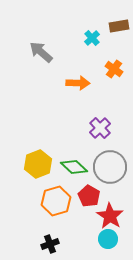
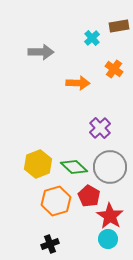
gray arrow: rotated 140 degrees clockwise
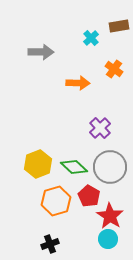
cyan cross: moved 1 px left
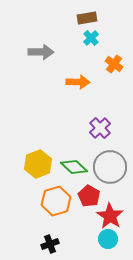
brown rectangle: moved 32 px left, 8 px up
orange cross: moved 5 px up
orange arrow: moved 1 px up
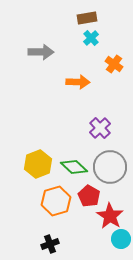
cyan circle: moved 13 px right
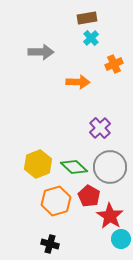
orange cross: rotated 30 degrees clockwise
black cross: rotated 36 degrees clockwise
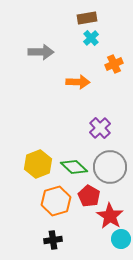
black cross: moved 3 px right, 4 px up; rotated 24 degrees counterclockwise
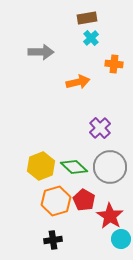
orange cross: rotated 30 degrees clockwise
orange arrow: rotated 15 degrees counterclockwise
yellow hexagon: moved 3 px right, 2 px down
red pentagon: moved 5 px left, 4 px down
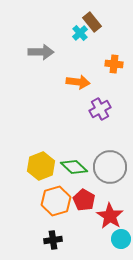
brown rectangle: moved 5 px right, 4 px down; rotated 60 degrees clockwise
cyan cross: moved 11 px left, 5 px up
orange arrow: rotated 20 degrees clockwise
purple cross: moved 19 px up; rotated 15 degrees clockwise
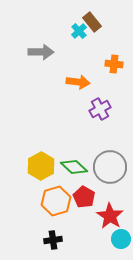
cyan cross: moved 1 px left, 2 px up
yellow hexagon: rotated 8 degrees counterclockwise
red pentagon: moved 3 px up
